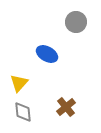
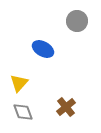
gray circle: moved 1 px right, 1 px up
blue ellipse: moved 4 px left, 5 px up
gray diamond: rotated 15 degrees counterclockwise
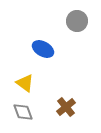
yellow triangle: moved 6 px right; rotated 36 degrees counterclockwise
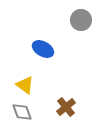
gray circle: moved 4 px right, 1 px up
yellow triangle: moved 2 px down
gray diamond: moved 1 px left
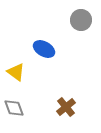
blue ellipse: moved 1 px right
yellow triangle: moved 9 px left, 13 px up
gray diamond: moved 8 px left, 4 px up
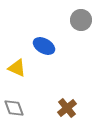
blue ellipse: moved 3 px up
yellow triangle: moved 1 px right, 4 px up; rotated 12 degrees counterclockwise
brown cross: moved 1 px right, 1 px down
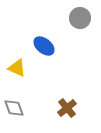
gray circle: moved 1 px left, 2 px up
blue ellipse: rotated 10 degrees clockwise
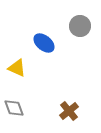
gray circle: moved 8 px down
blue ellipse: moved 3 px up
brown cross: moved 2 px right, 3 px down
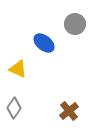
gray circle: moved 5 px left, 2 px up
yellow triangle: moved 1 px right, 1 px down
gray diamond: rotated 55 degrees clockwise
